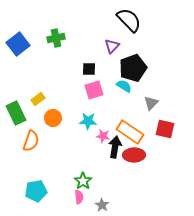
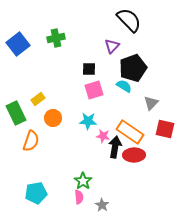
cyan pentagon: moved 2 px down
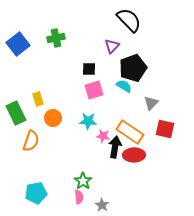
yellow rectangle: rotated 72 degrees counterclockwise
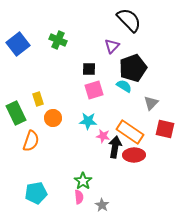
green cross: moved 2 px right, 2 px down; rotated 36 degrees clockwise
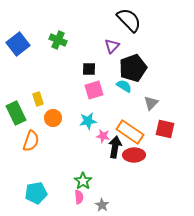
cyan star: rotated 12 degrees counterclockwise
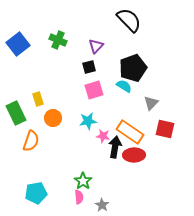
purple triangle: moved 16 px left
black square: moved 2 px up; rotated 16 degrees counterclockwise
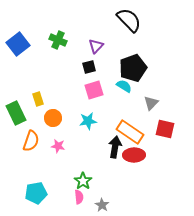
pink star: moved 45 px left, 10 px down
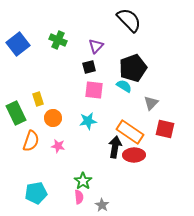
pink square: rotated 24 degrees clockwise
